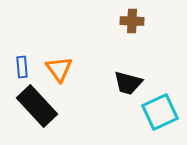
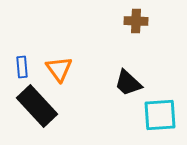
brown cross: moved 4 px right
black trapezoid: rotated 28 degrees clockwise
cyan square: moved 3 px down; rotated 21 degrees clockwise
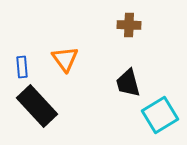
brown cross: moved 7 px left, 4 px down
orange triangle: moved 6 px right, 10 px up
black trapezoid: rotated 32 degrees clockwise
cyan square: rotated 27 degrees counterclockwise
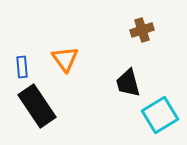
brown cross: moved 13 px right, 5 px down; rotated 20 degrees counterclockwise
black rectangle: rotated 9 degrees clockwise
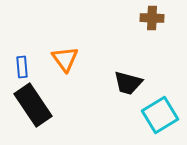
brown cross: moved 10 px right, 12 px up; rotated 20 degrees clockwise
black trapezoid: rotated 60 degrees counterclockwise
black rectangle: moved 4 px left, 1 px up
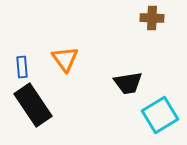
black trapezoid: rotated 24 degrees counterclockwise
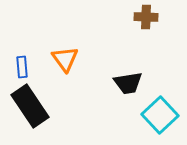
brown cross: moved 6 px left, 1 px up
black rectangle: moved 3 px left, 1 px down
cyan square: rotated 12 degrees counterclockwise
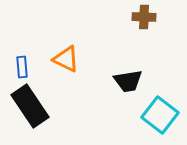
brown cross: moved 2 px left
orange triangle: moved 1 px right; rotated 28 degrees counterclockwise
black trapezoid: moved 2 px up
cyan square: rotated 9 degrees counterclockwise
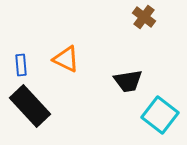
brown cross: rotated 35 degrees clockwise
blue rectangle: moved 1 px left, 2 px up
black rectangle: rotated 9 degrees counterclockwise
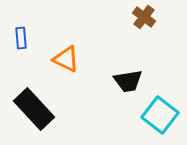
blue rectangle: moved 27 px up
black rectangle: moved 4 px right, 3 px down
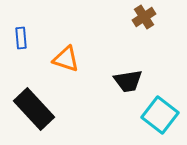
brown cross: rotated 20 degrees clockwise
orange triangle: rotated 8 degrees counterclockwise
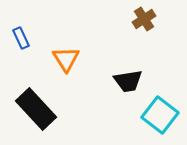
brown cross: moved 2 px down
blue rectangle: rotated 20 degrees counterclockwise
orange triangle: rotated 40 degrees clockwise
black rectangle: moved 2 px right
